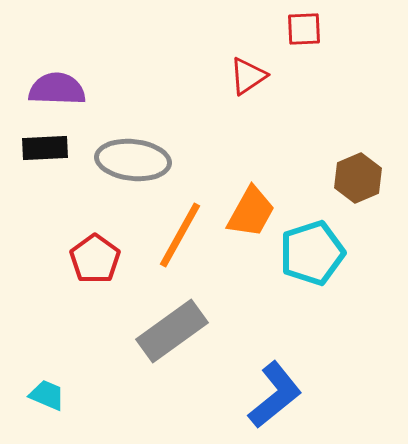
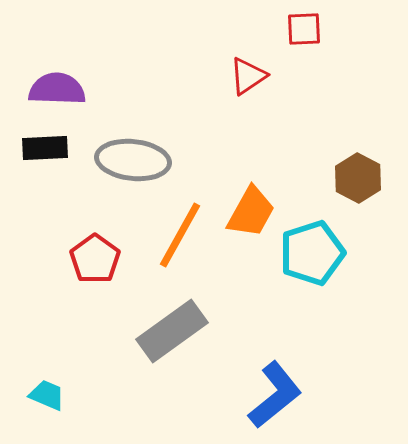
brown hexagon: rotated 9 degrees counterclockwise
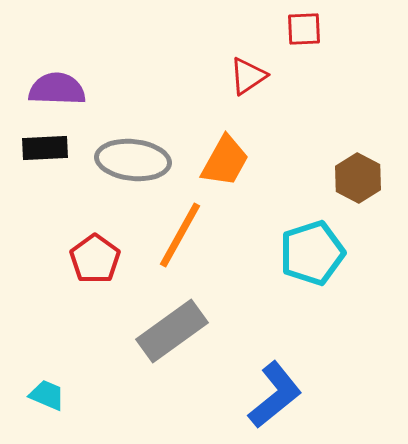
orange trapezoid: moved 26 px left, 51 px up
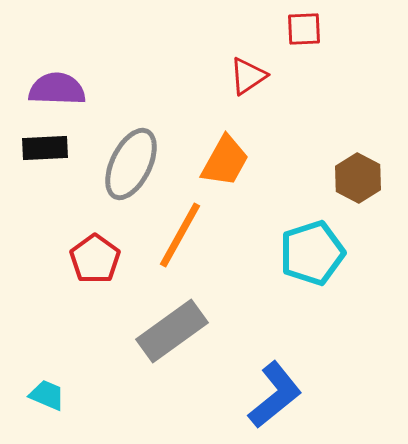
gray ellipse: moved 2 px left, 4 px down; rotated 70 degrees counterclockwise
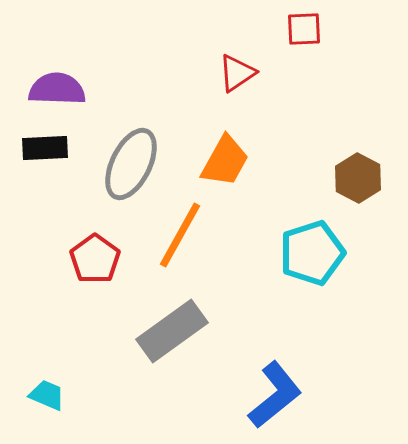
red triangle: moved 11 px left, 3 px up
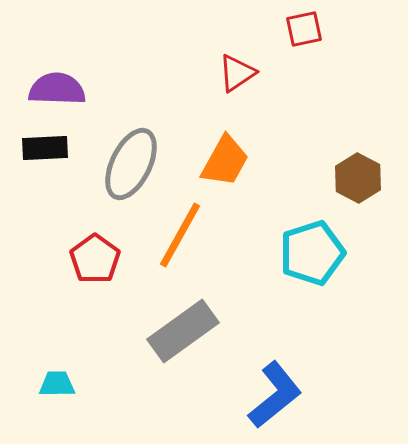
red square: rotated 9 degrees counterclockwise
gray rectangle: moved 11 px right
cyan trapezoid: moved 10 px right, 11 px up; rotated 24 degrees counterclockwise
